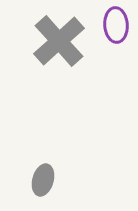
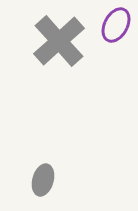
purple ellipse: rotated 32 degrees clockwise
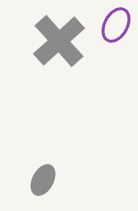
gray ellipse: rotated 12 degrees clockwise
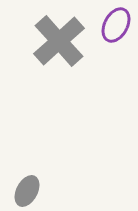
gray ellipse: moved 16 px left, 11 px down
